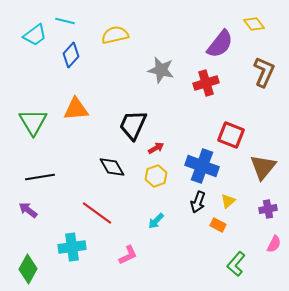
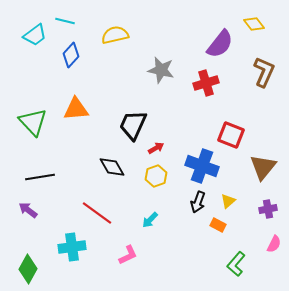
green triangle: rotated 12 degrees counterclockwise
cyan arrow: moved 6 px left, 1 px up
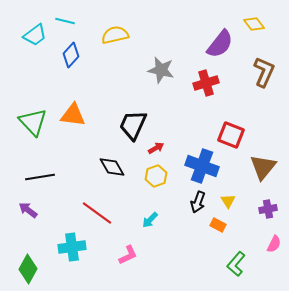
orange triangle: moved 3 px left, 6 px down; rotated 12 degrees clockwise
yellow triangle: rotated 21 degrees counterclockwise
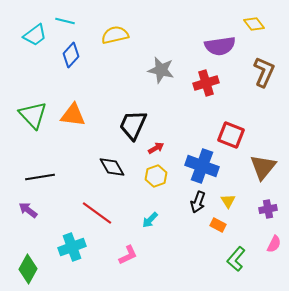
purple semicircle: moved 2 px down; rotated 44 degrees clockwise
green triangle: moved 7 px up
cyan cross: rotated 12 degrees counterclockwise
green L-shape: moved 5 px up
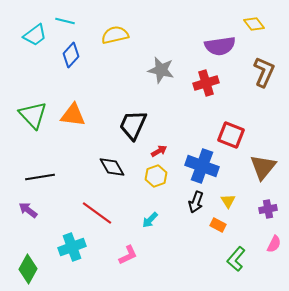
red arrow: moved 3 px right, 3 px down
black arrow: moved 2 px left
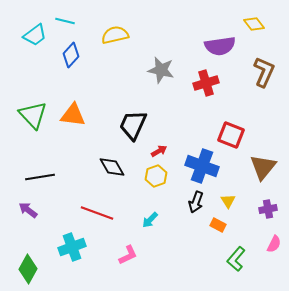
red line: rotated 16 degrees counterclockwise
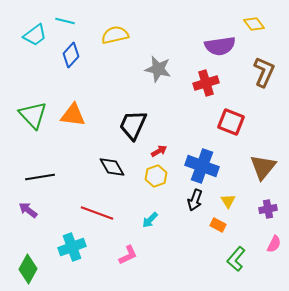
gray star: moved 3 px left, 1 px up
red square: moved 13 px up
black arrow: moved 1 px left, 2 px up
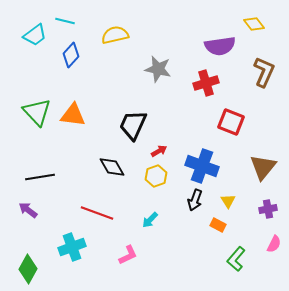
green triangle: moved 4 px right, 3 px up
